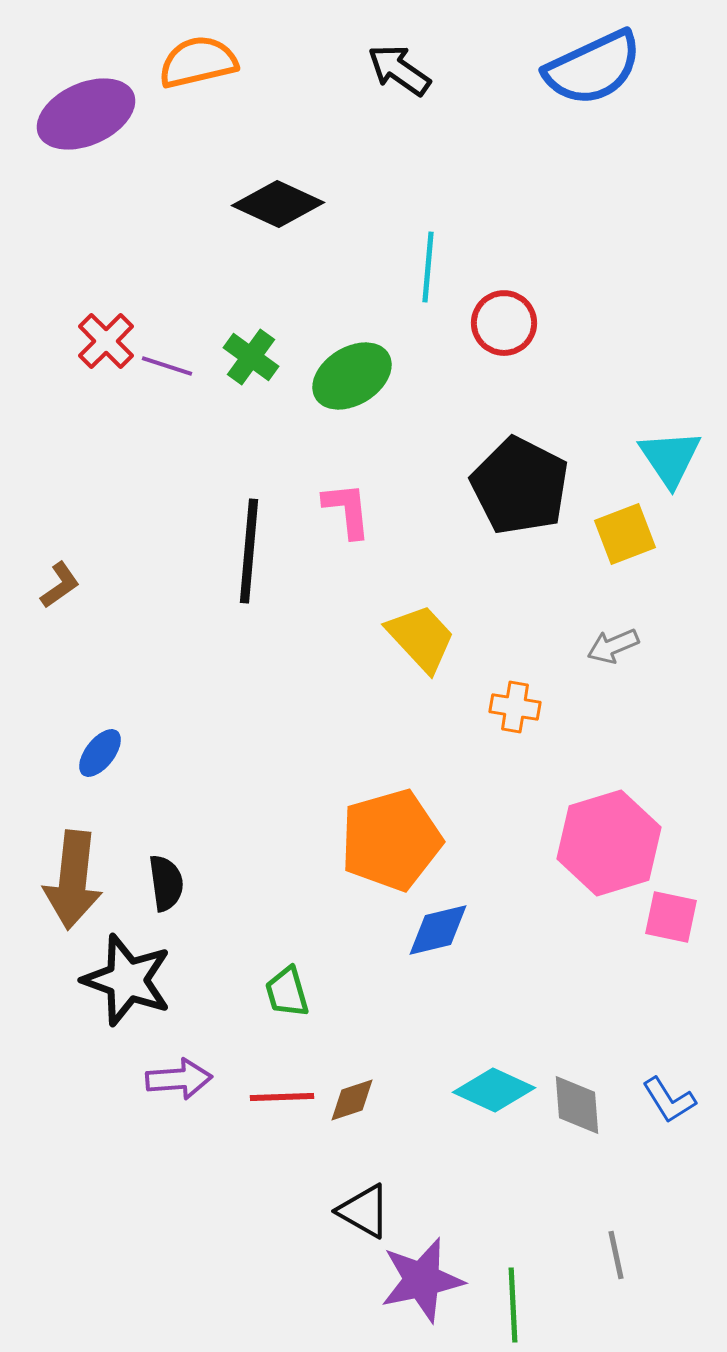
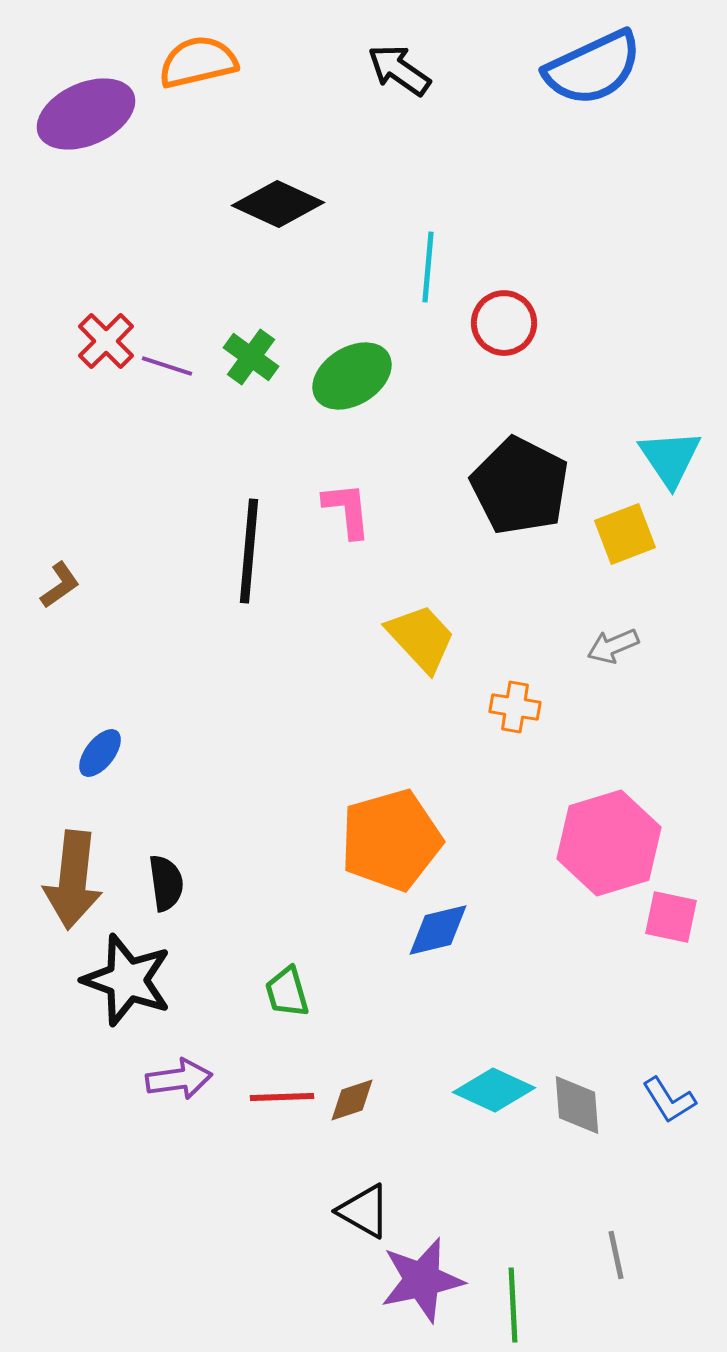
purple arrow: rotated 4 degrees counterclockwise
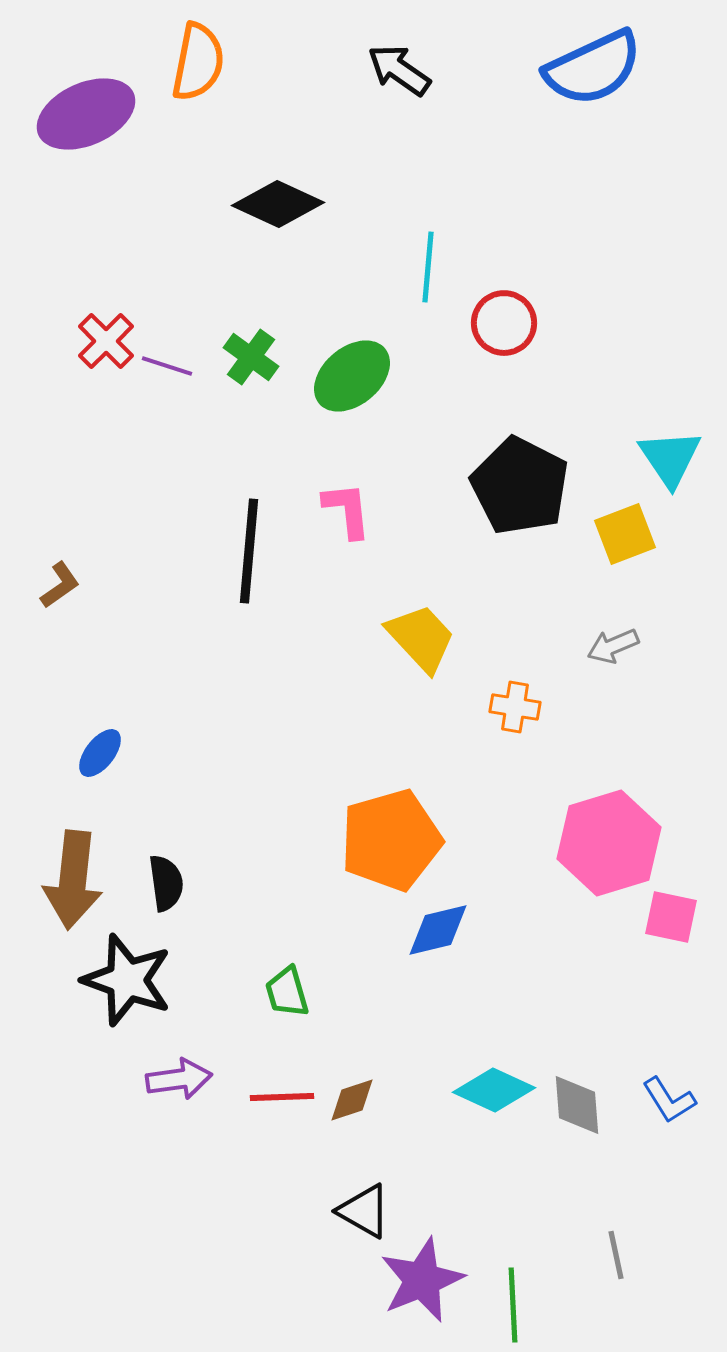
orange semicircle: rotated 114 degrees clockwise
green ellipse: rotated 8 degrees counterclockwise
purple star: rotated 10 degrees counterclockwise
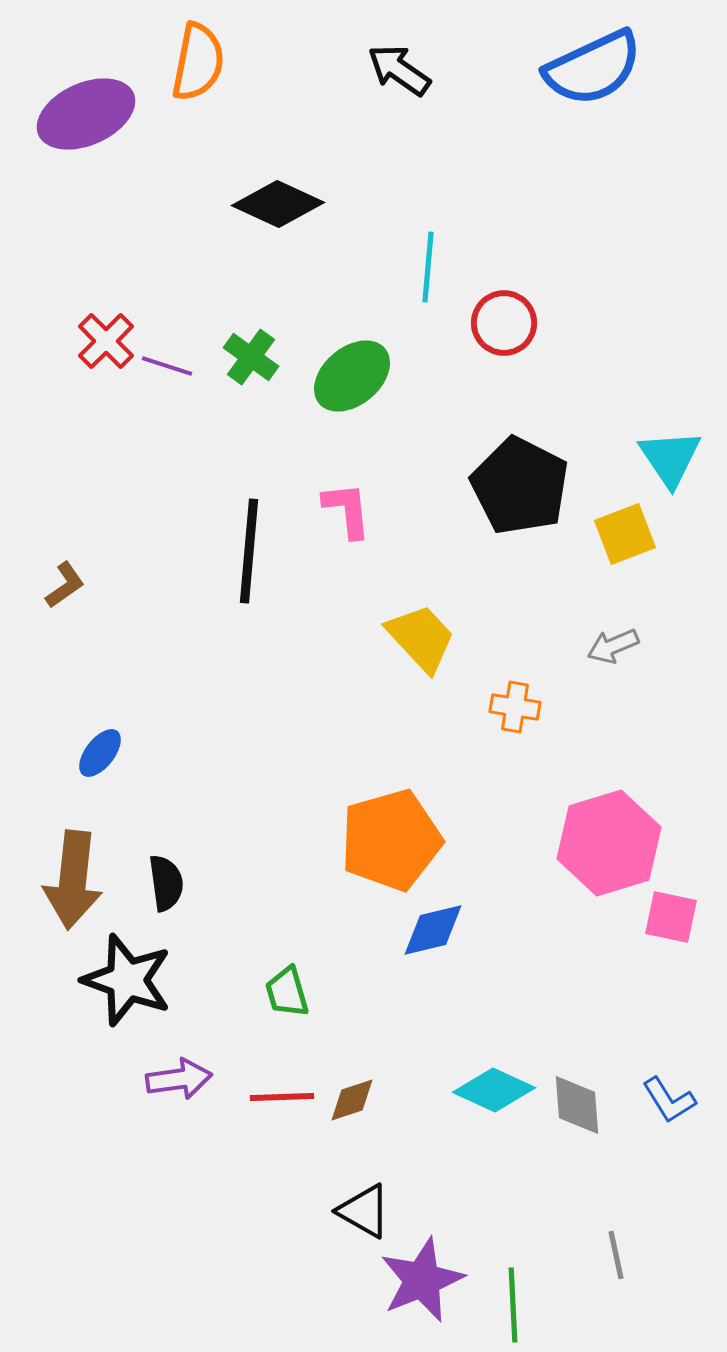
brown L-shape: moved 5 px right
blue diamond: moved 5 px left
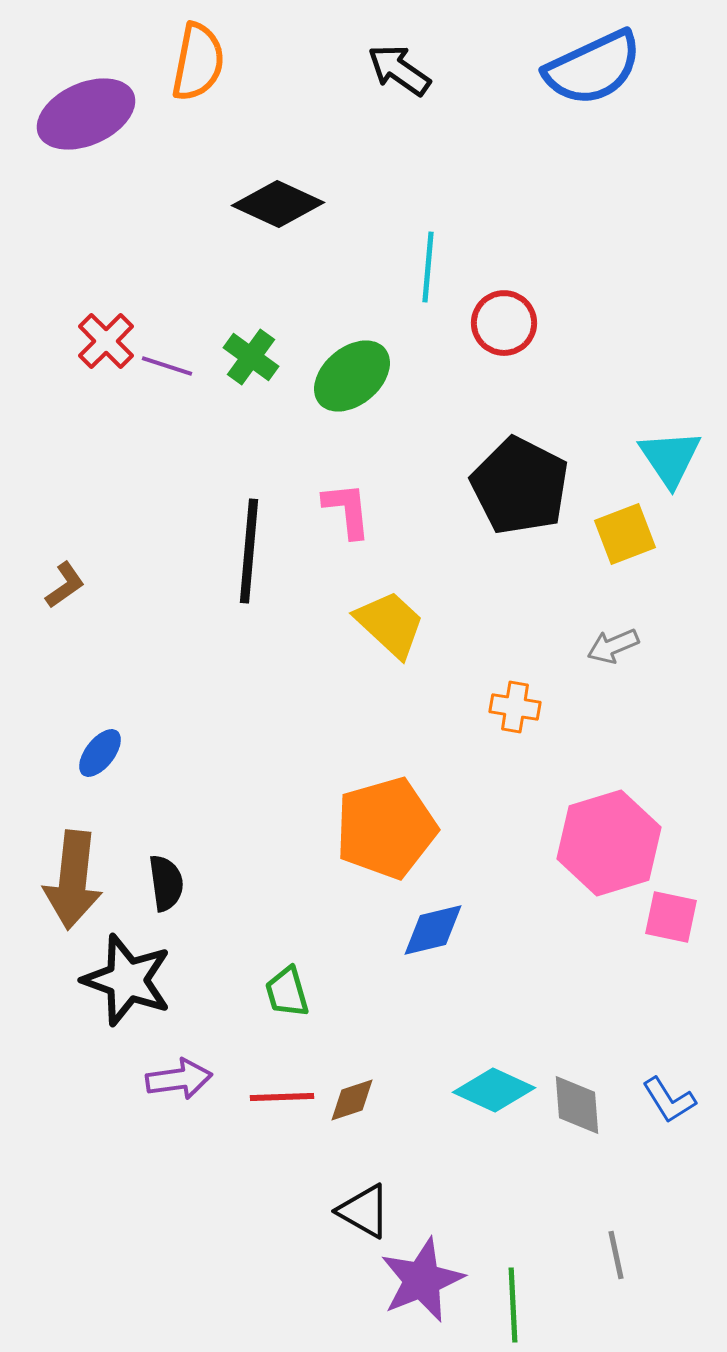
yellow trapezoid: moved 31 px left, 14 px up; rotated 4 degrees counterclockwise
orange pentagon: moved 5 px left, 12 px up
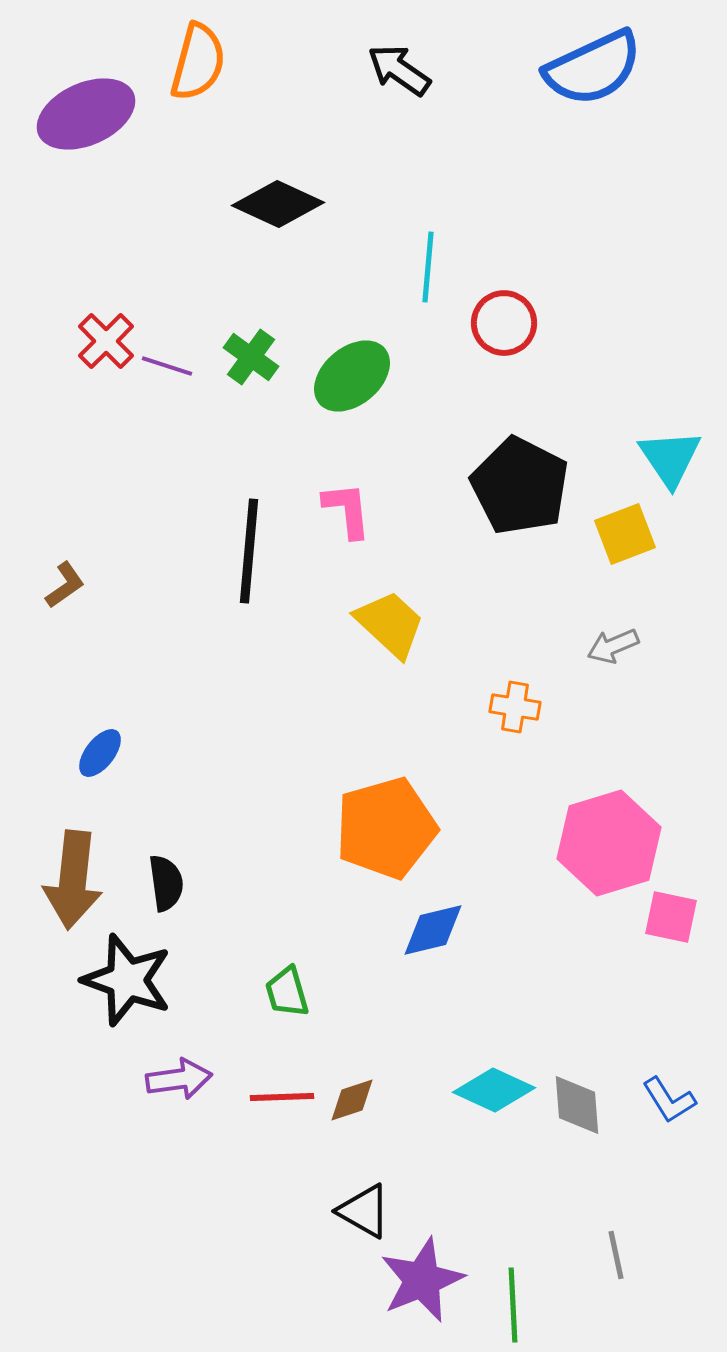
orange semicircle: rotated 4 degrees clockwise
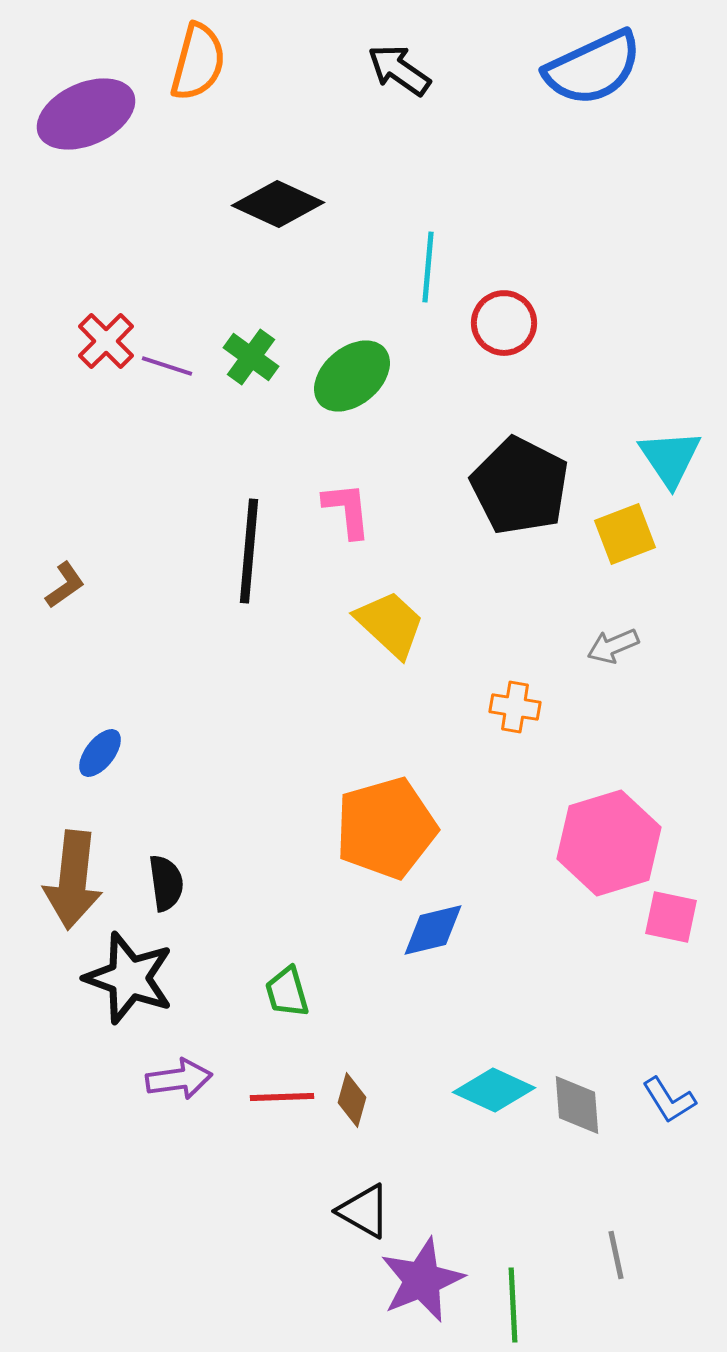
black star: moved 2 px right, 2 px up
brown diamond: rotated 56 degrees counterclockwise
